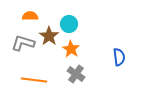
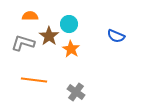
blue semicircle: moved 3 px left, 21 px up; rotated 120 degrees clockwise
gray cross: moved 18 px down
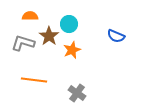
orange star: moved 1 px right, 1 px down; rotated 18 degrees clockwise
gray cross: moved 1 px right, 1 px down
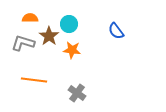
orange semicircle: moved 2 px down
blue semicircle: moved 5 px up; rotated 30 degrees clockwise
orange star: rotated 30 degrees clockwise
